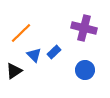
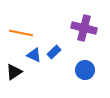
orange line: rotated 55 degrees clockwise
blue triangle: rotated 21 degrees counterclockwise
black triangle: moved 1 px down
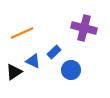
orange line: moved 1 px right; rotated 35 degrees counterclockwise
blue triangle: moved 1 px left, 6 px down
blue circle: moved 14 px left
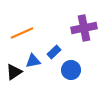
purple cross: rotated 25 degrees counterclockwise
blue triangle: rotated 35 degrees counterclockwise
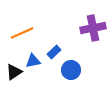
purple cross: moved 9 px right
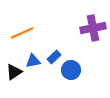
blue rectangle: moved 5 px down
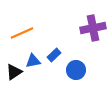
blue rectangle: moved 2 px up
blue circle: moved 5 px right
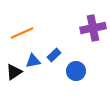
blue circle: moved 1 px down
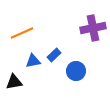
black triangle: moved 10 px down; rotated 24 degrees clockwise
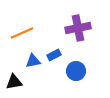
purple cross: moved 15 px left
blue rectangle: rotated 16 degrees clockwise
